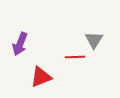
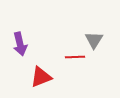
purple arrow: rotated 35 degrees counterclockwise
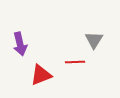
red line: moved 5 px down
red triangle: moved 2 px up
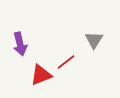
red line: moved 9 px left; rotated 36 degrees counterclockwise
